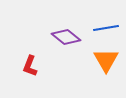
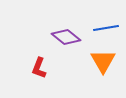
orange triangle: moved 3 px left, 1 px down
red L-shape: moved 9 px right, 2 px down
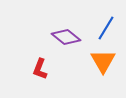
blue line: rotated 50 degrees counterclockwise
red L-shape: moved 1 px right, 1 px down
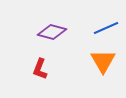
blue line: rotated 35 degrees clockwise
purple diamond: moved 14 px left, 5 px up; rotated 24 degrees counterclockwise
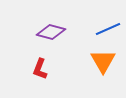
blue line: moved 2 px right, 1 px down
purple diamond: moved 1 px left
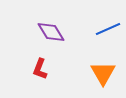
purple diamond: rotated 44 degrees clockwise
orange triangle: moved 12 px down
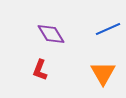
purple diamond: moved 2 px down
red L-shape: moved 1 px down
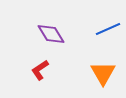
red L-shape: rotated 35 degrees clockwise
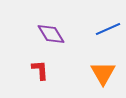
red L-shape: rotated 120 degrees clockwise
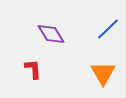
blue line: rotated 20 degrees counterclockwise
red L-shape: moved 7 px left, 1 px up
